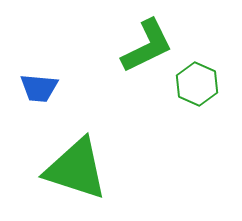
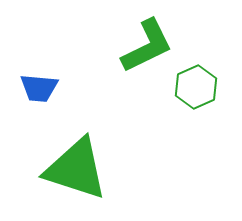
green hexagon: moved 1 px left, 3 px down; rotated 12 degrees clockwise
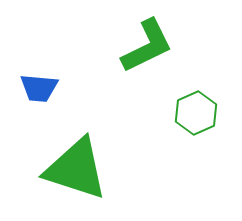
green hexagon: moved 26 px down
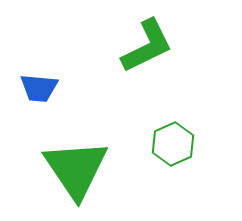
green hexagon: moved 23 px left, 31 px down
green triangle: rotated 38 degrees clockwise
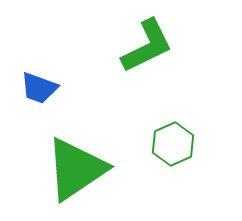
blue trapezoid: rotated 15 degrees clockwise
green triangle: rotated 30 degrees clockwise
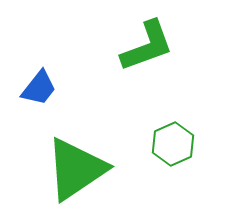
green L-shape: rotated 6 degrees clockwise
blue trapezoid: rotated 72 degrees counterclockwise
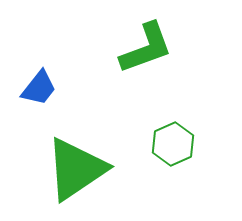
green L-shape: moved 1 px left, 2 px down
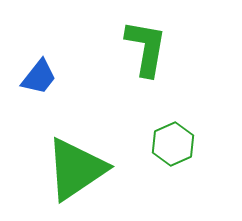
green L-shape: rotated 60 degrees counterclockwise
blue trapezoid: moved 11 px up
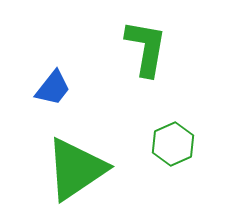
blue trapezoid: moved 14 px right, 11 px down
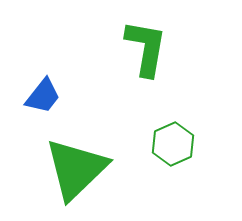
blue trapezoid: moved 10 px left, 8 px down
green triangle: rotated 10 degrees counterclockwise
